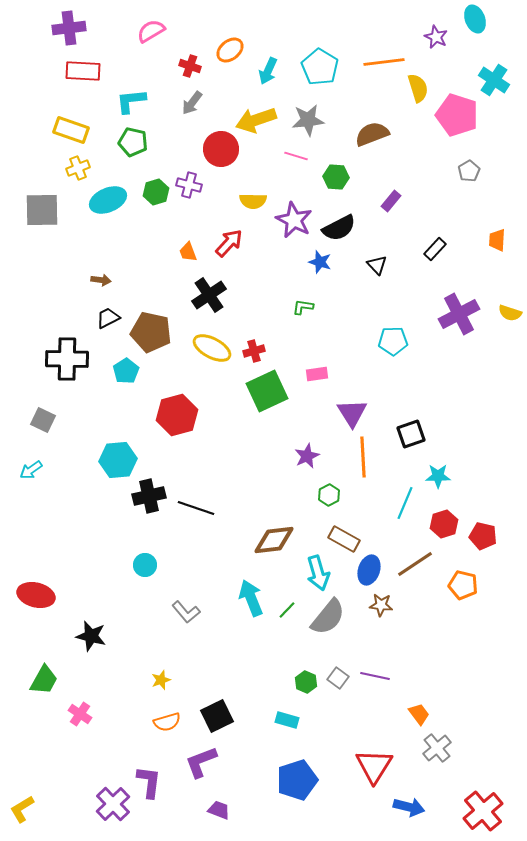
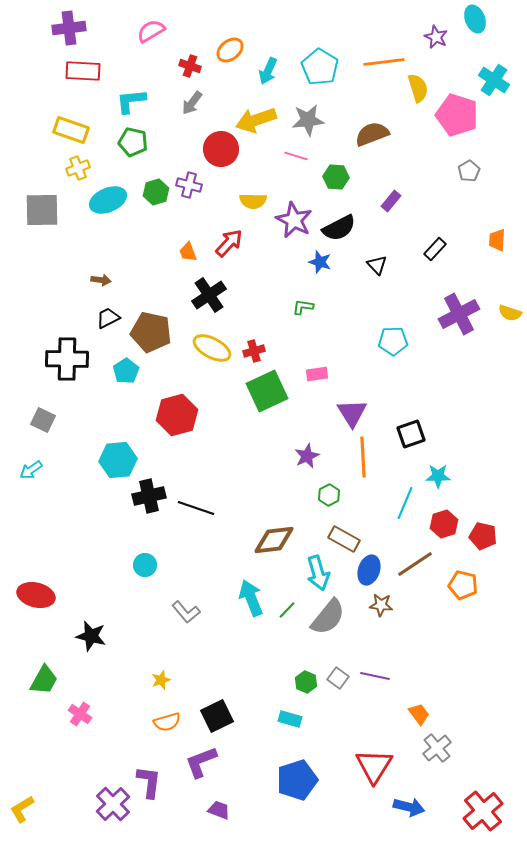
cyan rectangle at (287, 720): moved 3 px right, 1 px up
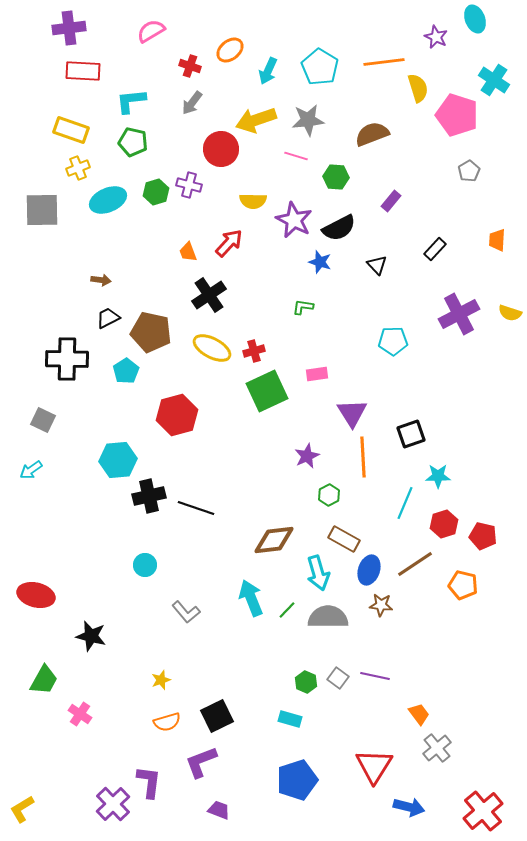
gray semicircle at (328, 617): rotated 129 degrees counterclockwise
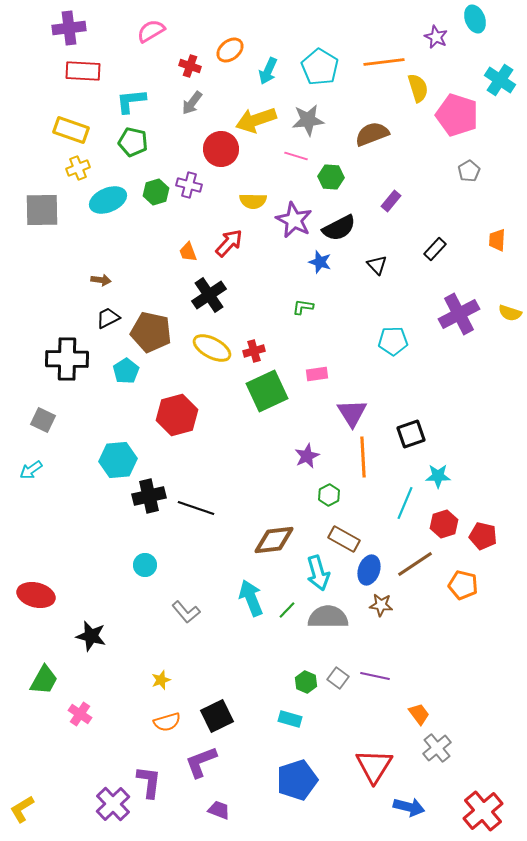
cyan cross at (494, 80): moved 6 px right
green hexagon at (336, 177): moved 5 px left
